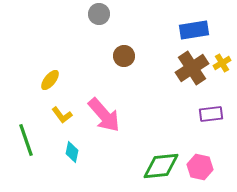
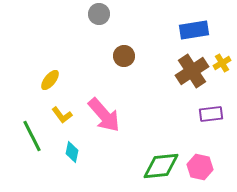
brown cross: moved 3 px down
green line: moved 6 px right, 4 px up; rotated 8 degrees counterclockwise
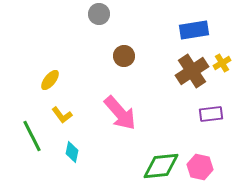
pink arrow: moved 16 px right, 2 px up
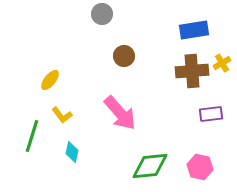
gray circle: moved 3 px right
brown cross: rotated 28 degrees clockwise
green line: rotated 44 degrees clockwise
green diamond: moved 11 px left
